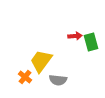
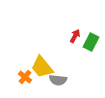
red arrow: rotated 56 degrees counterclockwise
green rectangle: rotated 42 degrees clockwise
yellow trapezoid: moved 1 px right, 6 px down; rotated 75 degrees counterclockwise
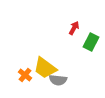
red arrow: moved 1 px left, 8 px up
yellow trapezoid: moved 3 px right, 1 px down; rotated 15 degrees counterclockwise
orange cross: moved 2 px up
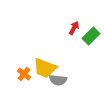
green rectangle: moved 6 px up; rotated 18 degrees clockwise
yellow trapezoid: rotated 15 degrees counterclockwise
orange cross: moved 1 px left, 1 px up
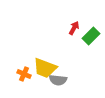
orange cross: rotated 16 degrees counterclockwise
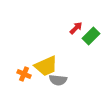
red arrow: moved 2 px right; rotated 16 degrees clockwise
yellow trapezoid: moved 1 px right, 2 px up; rotated 45 degrees counterclockwise
